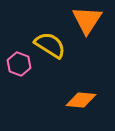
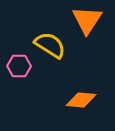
pink hexagon: moved 2 px down; rotated 20 degrees counterclockwise
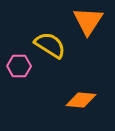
orange triangle: moved 1 px right, 1 px down
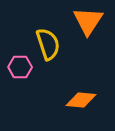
yellow semicircle: moved 2 px left, 1 px up; rotated 40 degrees clockwise
pink hexagon: moved 1 px right, 1 px down
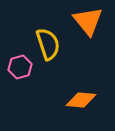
orange triangle: rotated 12 degrees counterclockwise
pink hexagon: rotated 15 degrees counterclockwise
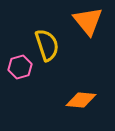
yellow semicircle: moved 1 px left, 1 px down
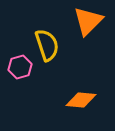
orange triangle: rotated 24 degrees clockwise
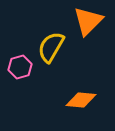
yellow semicircle: moved 4 px right, 2 px down; rotated 132 degrees counterclockwise
